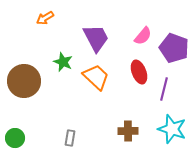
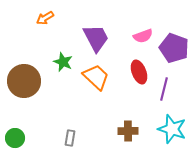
pink semicircle: rotated 30 degrees clockwise
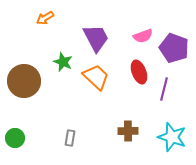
cyan star: moved 8 px down
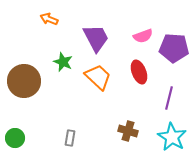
orange arrow: moved 4 px right, 1 px down; rotated 54 degrees clockwise
purple pentagon: rotated 16 degrees counterclockwise
orange trapezoid: moved 2 px right
purple line: moved 5 px right, 9 px down
brown cross: rotated 18 degrees clockwise
cyan star: rotated 12 degrees clockwise
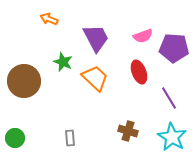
orange trapezoid: moved 3 px left, 1 px down
purple line: rotated 45 degrees counterclockwise
gray rectangle: rotated 14 degrees counterclockwise
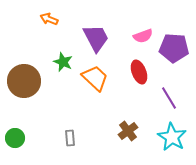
brown cross: rotated 36 degrees clockwise
